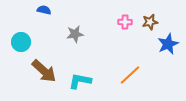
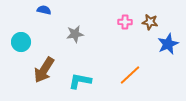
brown star: rotated 21 degrees clockwise
brown arrow: moved 1 px up; rotated 80 degrees clockwise
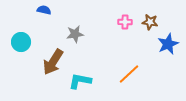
brown arrow: moved 9 px right, 8 px up
orange line: moved 1 px left, 1 px up
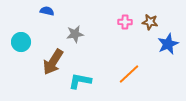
blue semicircle: moved 3 px right, 1 px down
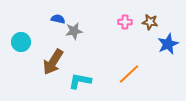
blue semicircle: moved 11 px right, 8 px down
gray star: moved 1 px left, 3 px up
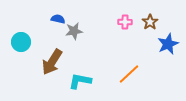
brown star: rotated 28 degrees clockwise
brown arrow: moved 1 px left
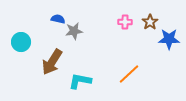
blue star: moved 1 px right, 5 px up; rotated 25 degrees clockwise
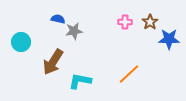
brown arrow: moved 1 px right
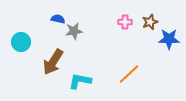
brown star: rotated 14 degrees clockwise
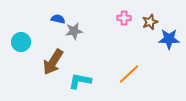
pink cross: moved 1 px left, 4 px up
